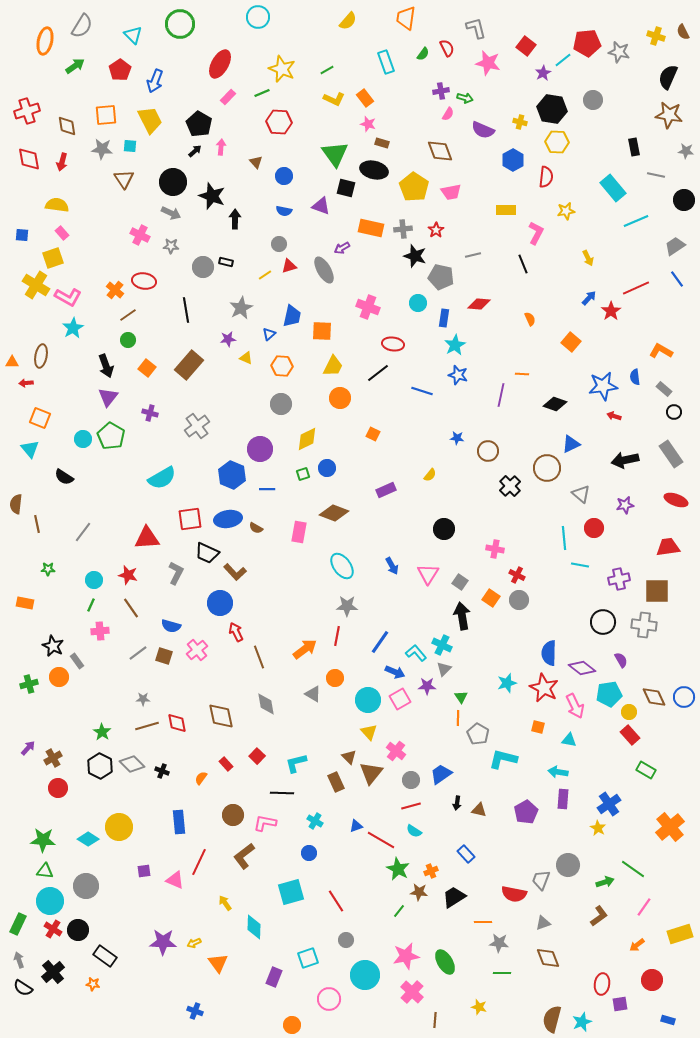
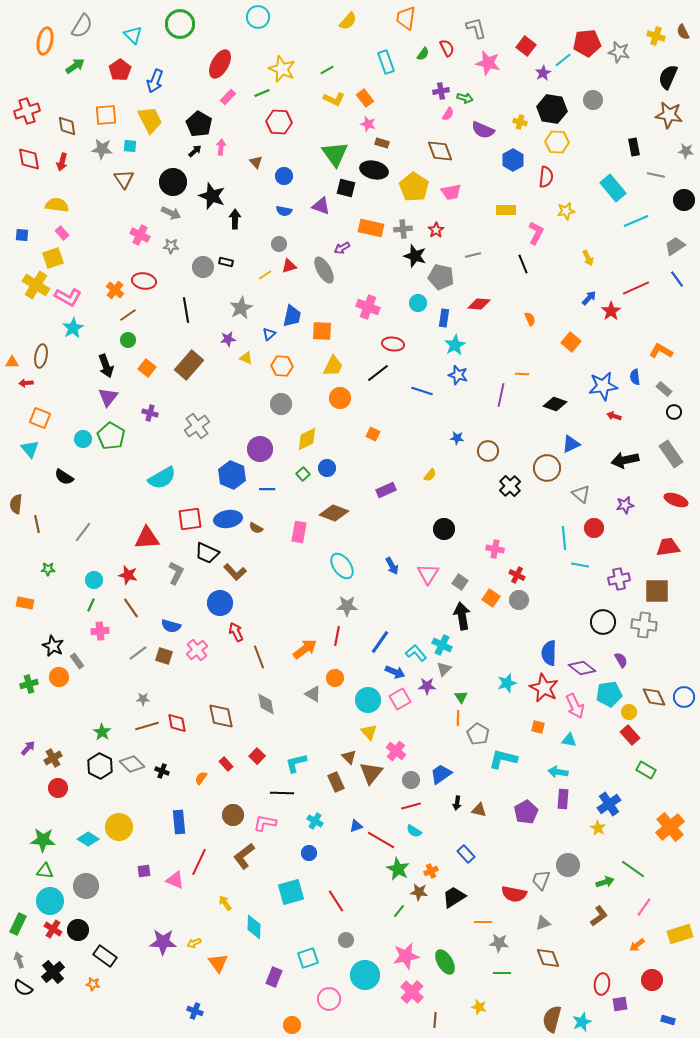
green square at (303, 474): rotated 24 degrees counterclockwise
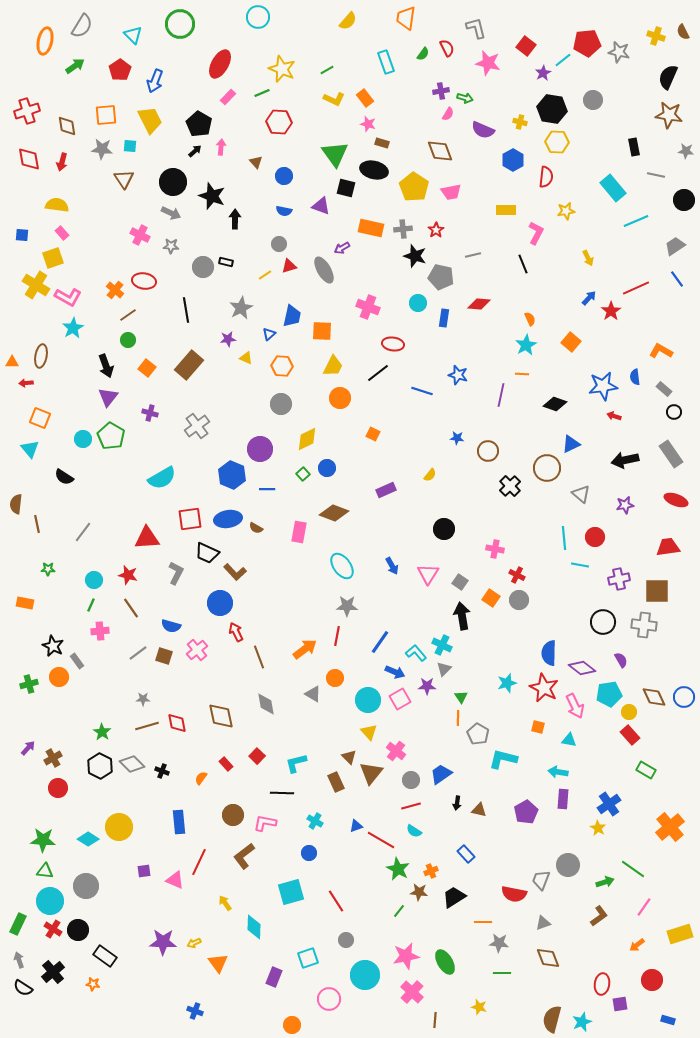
cyan star at (455, 345): moved 71 px right
red circle at (594, 528): moved 1 px right, 9 px down
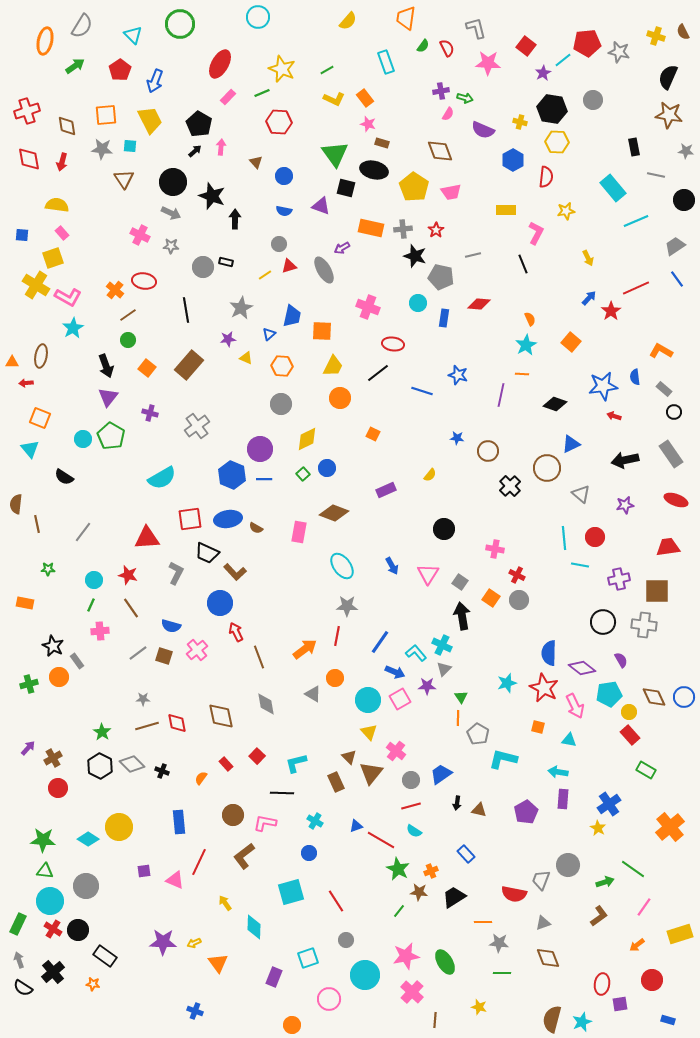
green semicircle at (423, 54): moved 8 px up
pink star at (488, 63): rotated 10 degrees counterclockwise
blue line at (267, 489): moved 3 px left, 10 px up
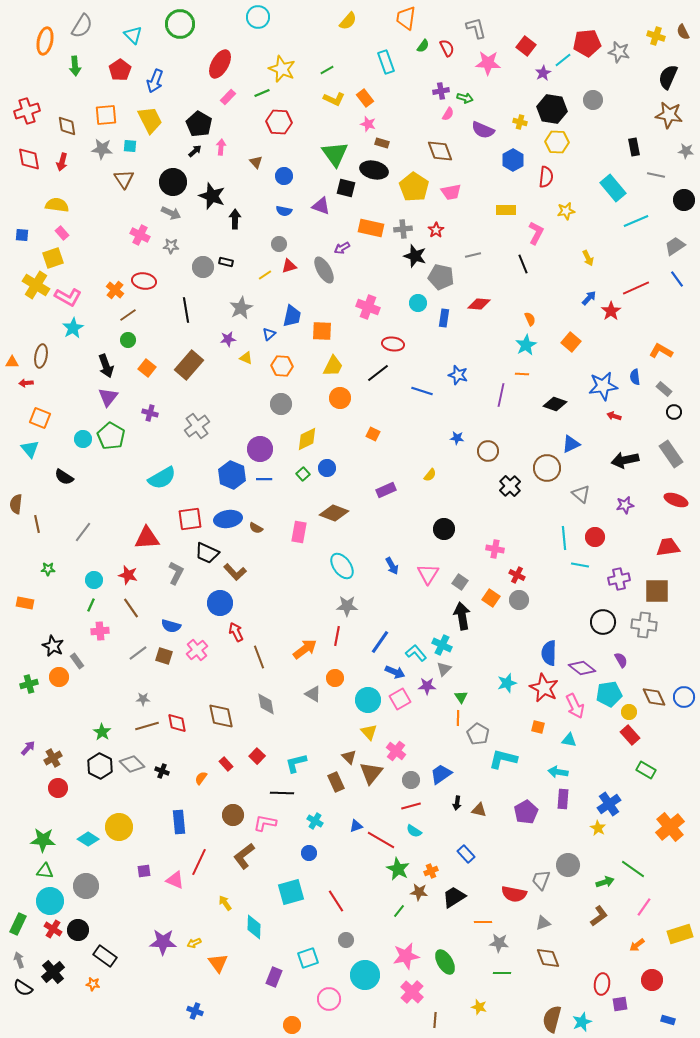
green arrow at (75, 66): rotated 120 degrees clockwise
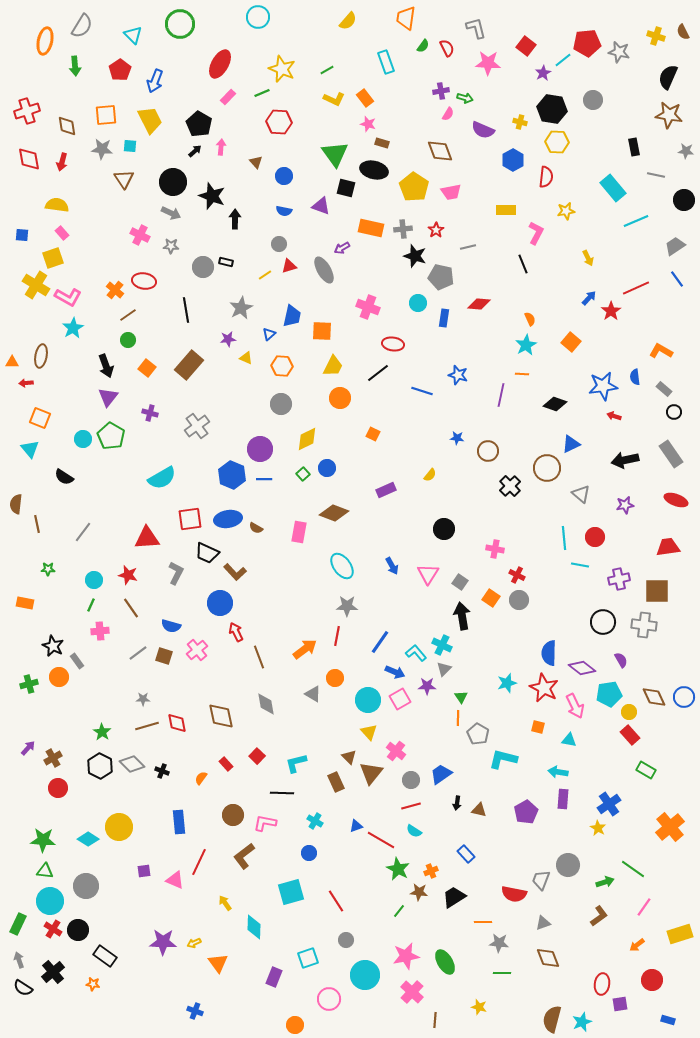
gray line at (473, 255): moved 5 px left, 8 px up
orange circle at (292, 1025): moved 3 px right
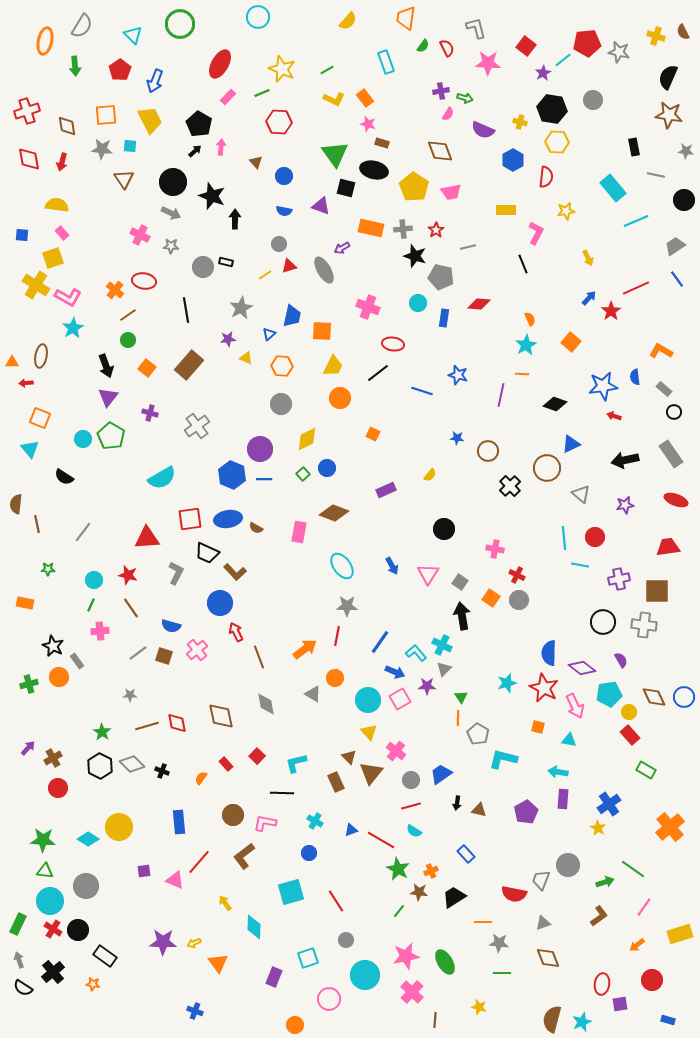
gray star at (143, 699): moved 13 px left, 4 px up
blue triangle at (356, 826): moved 5 px left, 4 px down
red line at (199, 862): rotated 16 degrees clockwise
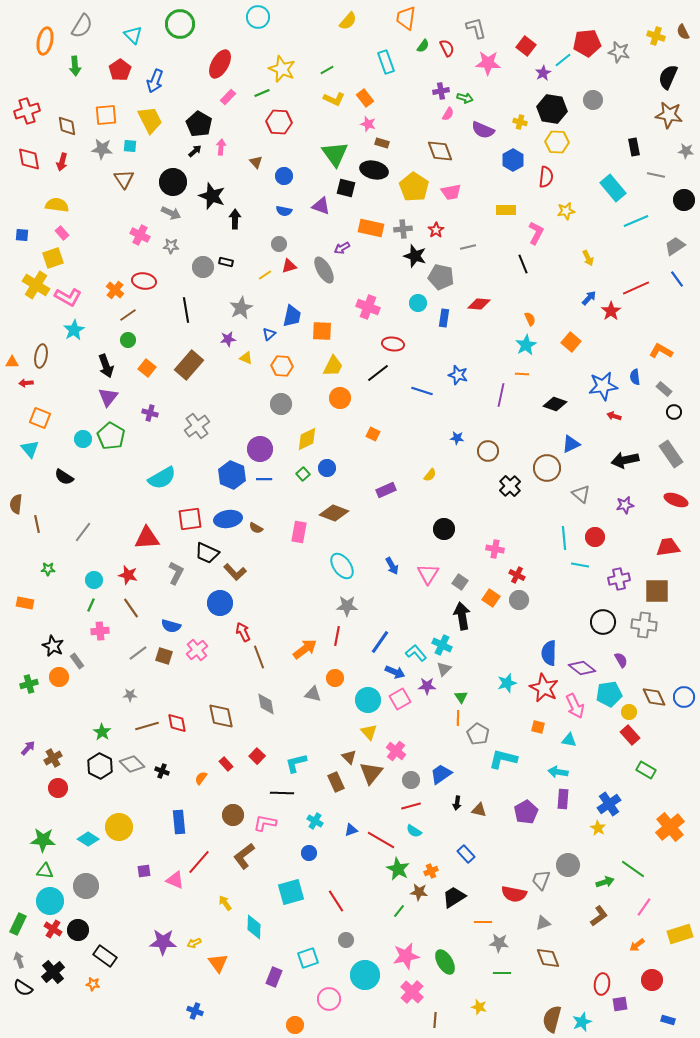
cyan star at (73, 328): moved 1 px right, 2 px down
red arrow at (236, 632): moved 7 px right
gray triangle at (313, 694): rotated 18 degrees counterclockwise
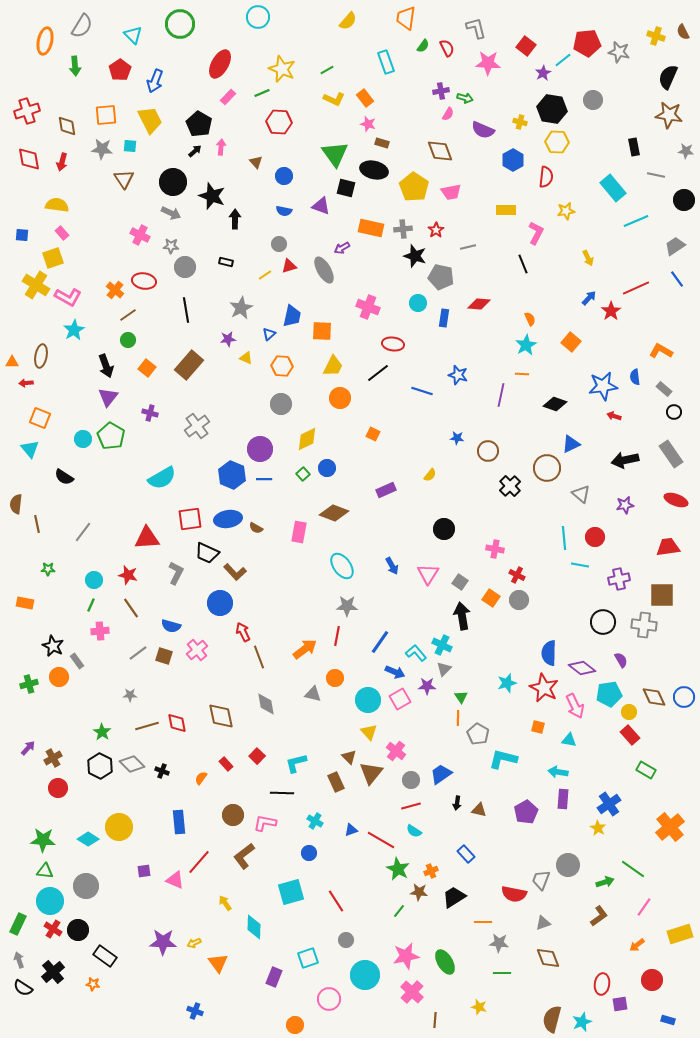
gray circle at (203, 267): moved 18 px left
brown square at (657, 591): moved 5 px right, 4 px down
